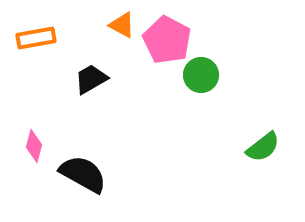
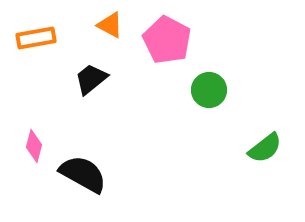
orange triangle: moved 12 px left
green circle: moved 8 px right, 15 px down
black trapezoid: rotated 9 degrees counterclockwise
green semicircle: moved 2 px right, 1 px down
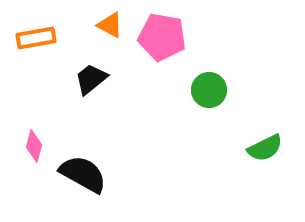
pink pentagon: moved 5 px left, 3 px up; rotated 18 degrees counterclockwise
green semicircle: rotated 12 degrees clockwise
